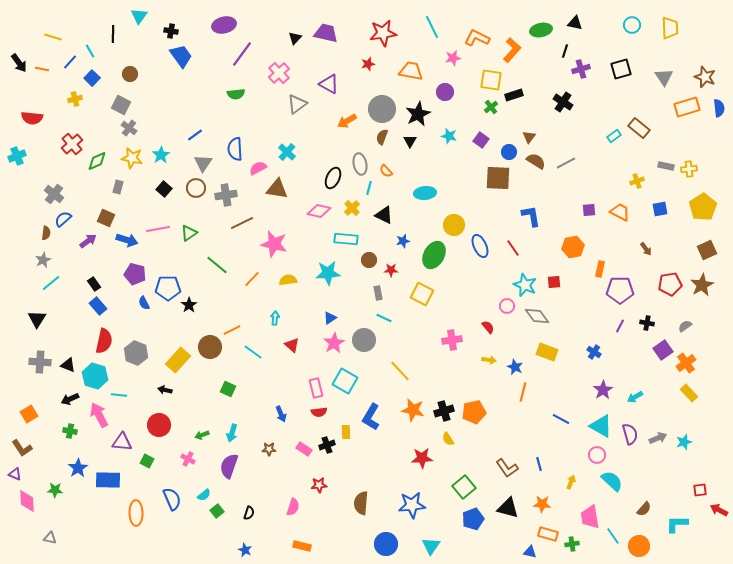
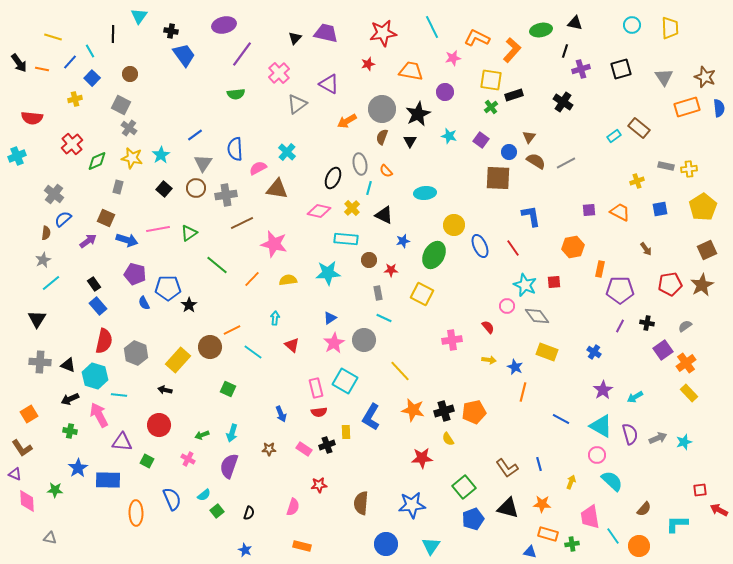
blue trapezoid at (181, 56): moved 3 px right, 1 px up
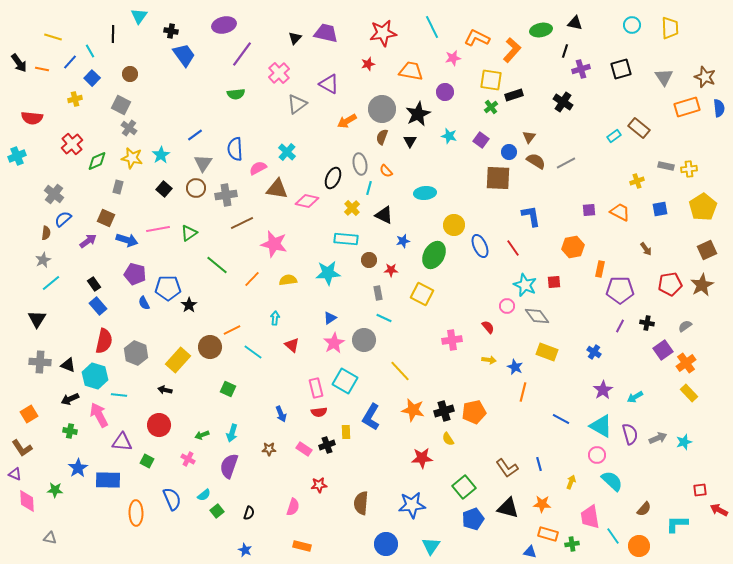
pink diamond at (319, 211): moved 12 px left, 10 px up
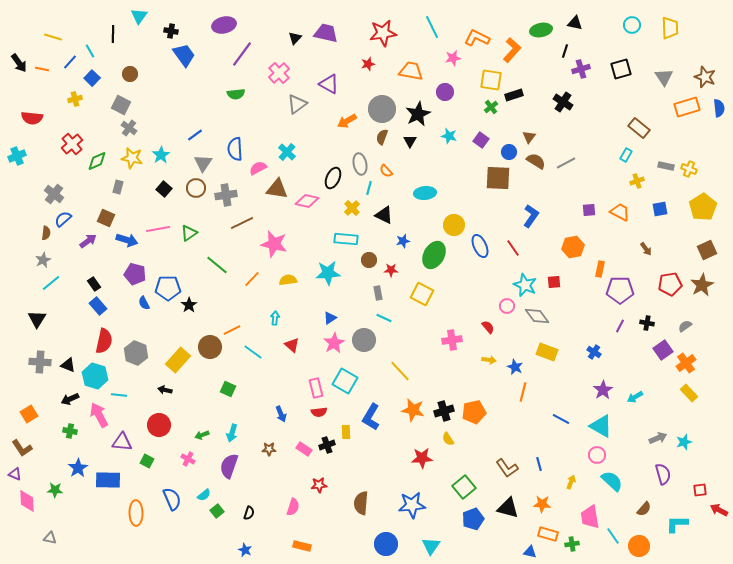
cyan rectangle at (614, 136): moved 12 px right, 19 px down; rotated 24 degrees counterclockwise
yellow cross at (689, 169): rotated 28 degrees clockwise
blue L-shape at (531, 216): rotated 45 degrees clockwise
purple semicircle at (630, 434): moved 33 px right, 40 px down
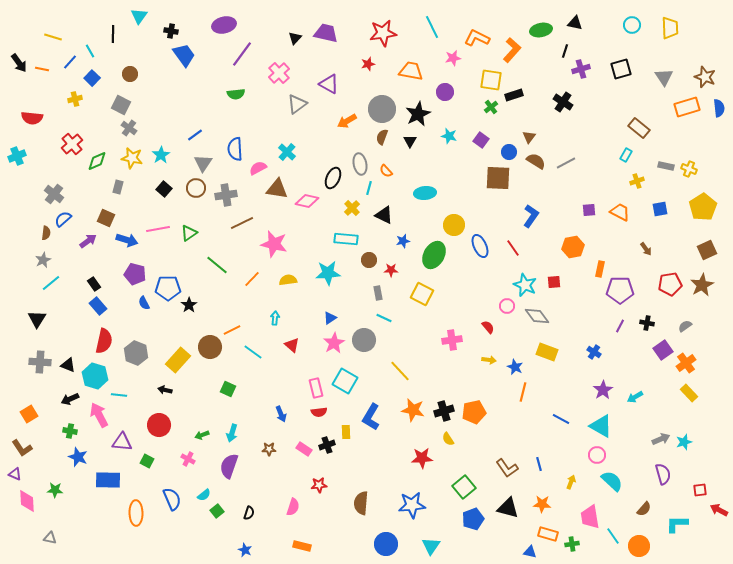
gray arrow at (658, 438): moved 3 px right, 1 px down
blue star at (78, 468): moved 11 px up; rotated 18 degrees counterclockwise
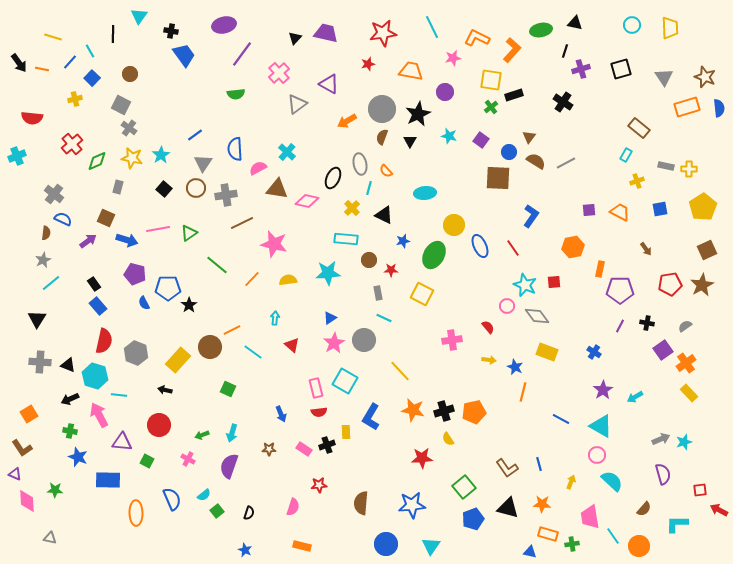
yellow cross at (689, 169): rotated 21 degrees counterclockwise
blue semicircle at (63, 219): rotated 66 degrees clockwise
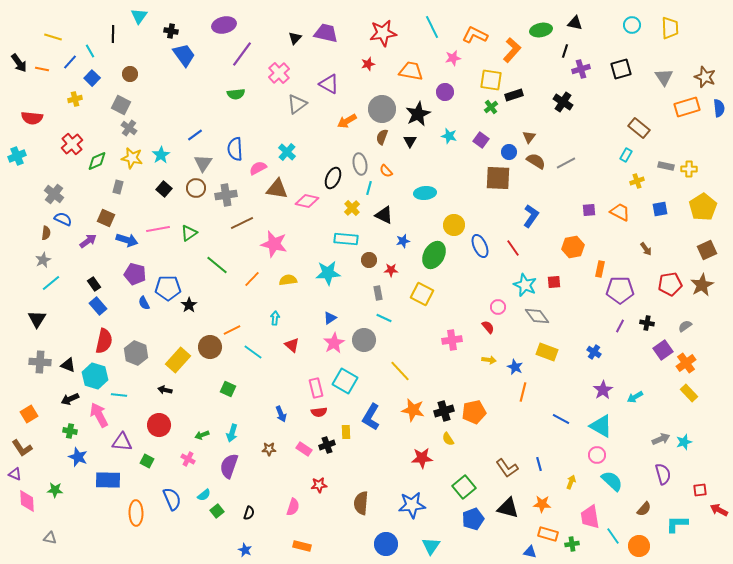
orange L-shape at (477, 38): moved 2 px left, 3 px up
pink circle at (507, 306): moved 9 px left, 1 px down
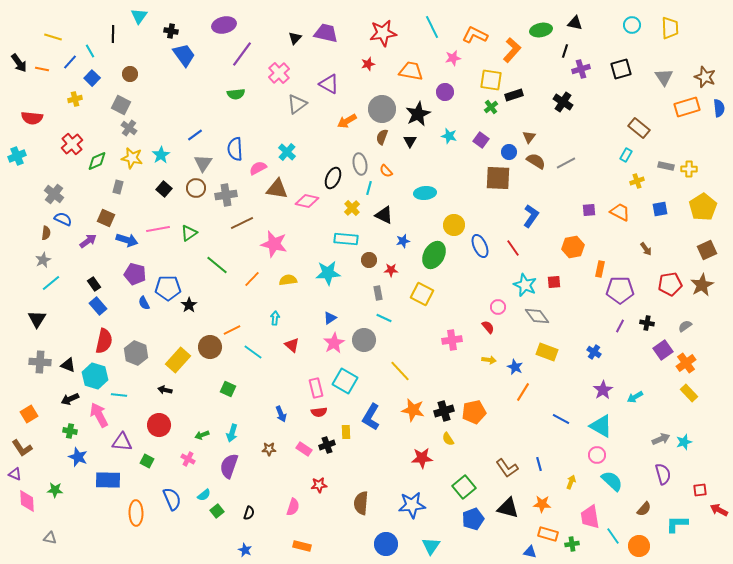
orange line at (523, 392): rotated 18 degrees clockwise
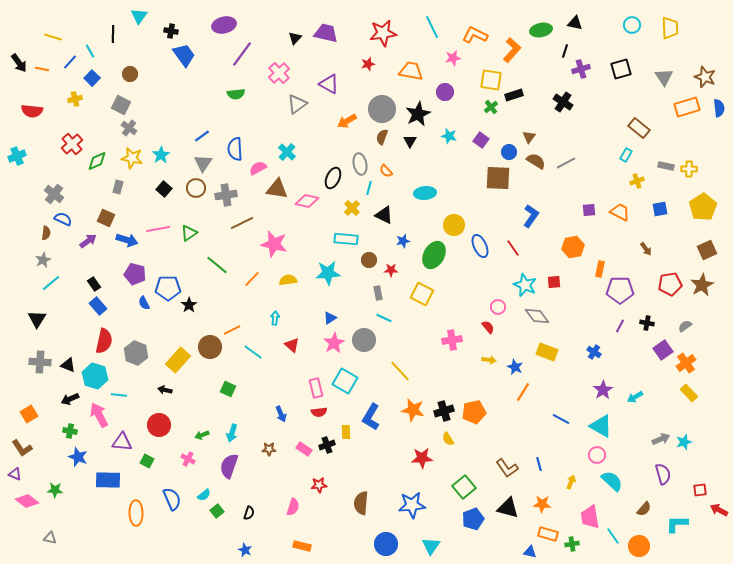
red semicircle at (32, 118): moved 7 px up
blue line at (195, 135): moved 7 px right, 1 px down
pink diamond at (27, 501): rotated 50 degrees counterclockwise
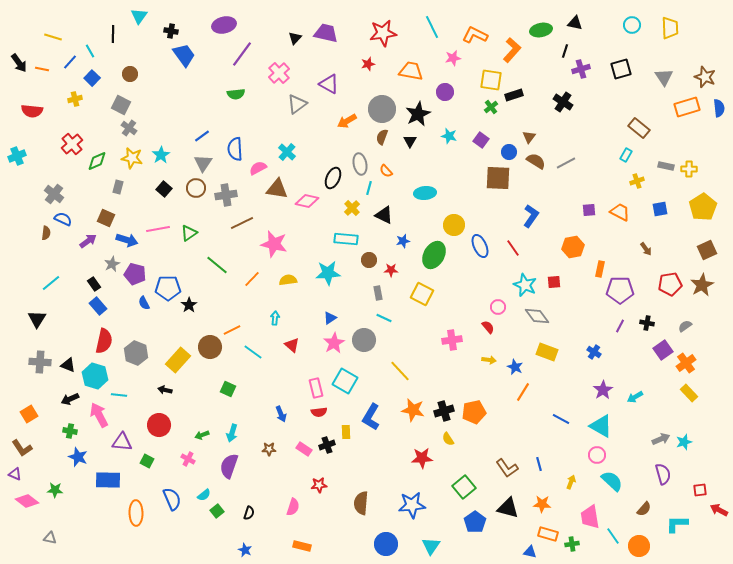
gray star at (43, 260): moved 69 px right, 4 px down
blue pentagon at (473, 519): moved 2 px right, 3 px down; rotated 15 degrees counterclockwise
